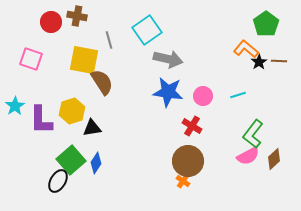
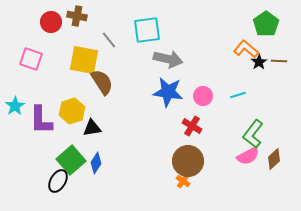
cyan square: rotated 28 degrees clockwise
gray line: rotated 24 degrees counterclockwise
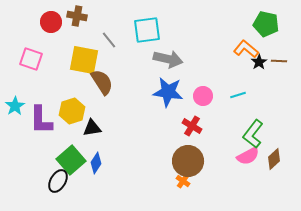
green pentagon: rotated 25 degrees counterclockwise
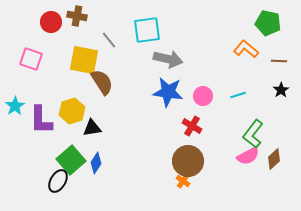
green pentagon: moved 2 px right, 1 px up
black star: moved 22 px right, 28 px down
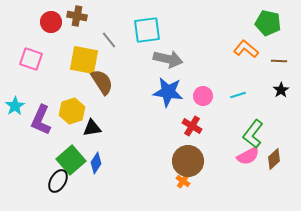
purple L-shape: rotated 24 degrees clockwise
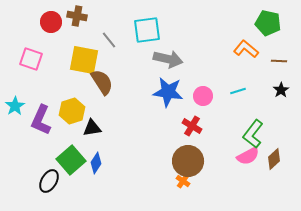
cyan line: moved 4 px up
black ellipse: moved 9 px left
